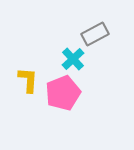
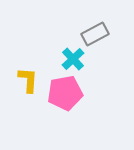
pink pentagon: moved 2 px right; rotated 12 degrees clockwise
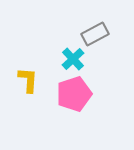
pink pentagon: moved 9 px right, 1 px down; rotated 8 degrees counterclockwise
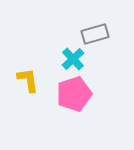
gray rectangle: rotated 12 degrees clockwise
yellow L-shape: rotated 12 degrees counterclockwise
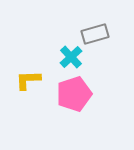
cyan cross: moved 2 px left, 2 px up
yellow L-shape: rotated 84 degrees counterclockwise
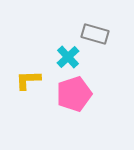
gray rectangle: rotated 32 degrees clockwise
cyan cross: moved 3 px left
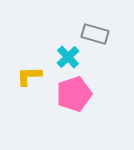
yellow L-shape: moved 1 px right, 4 px up
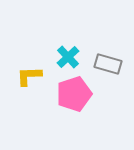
gray rectangle: moved 13 px right, 30 px down
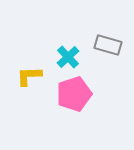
gray rectangle: moved 19 px up
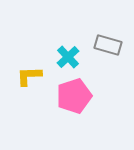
pink pentagon: moved 2 px down
